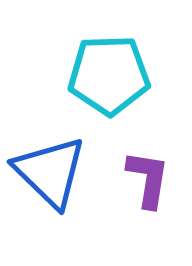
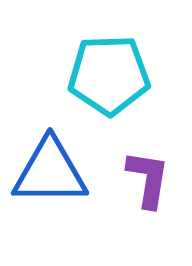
blue triangle: rotated 44 degrees counterclockwise
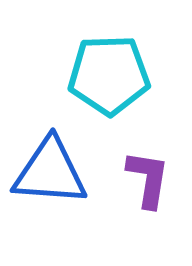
blue triangle: rotated 4 degrees clockwise
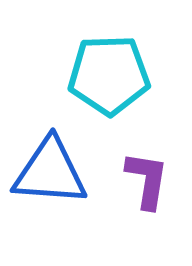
purple L-shape: moved 1 px left, 1 px down
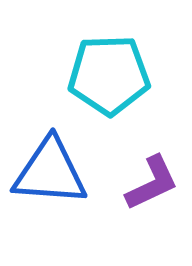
purple L-shape: moved 5 px right, 3 px down; rotated 56 degrees clockwise
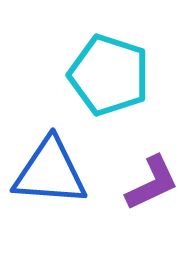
cyan pentagon: rotated 20 degrees clockwise
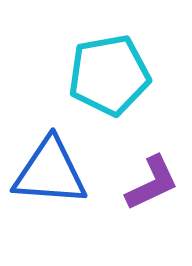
cyan pentagon: rotated 28 degrees counterclockwise
